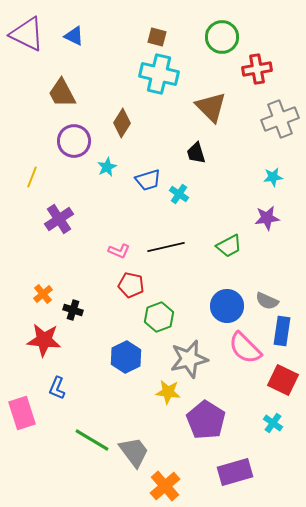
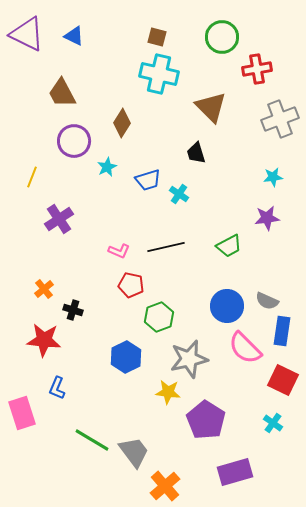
orange cross at (43, 294): moved 1 px right, 5 px up
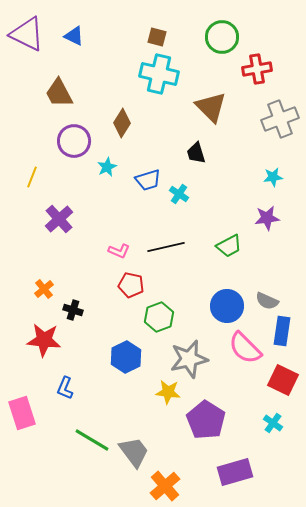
brown trapezoid at (62, 93): moved 3 px left
purple cross at (59, 219): rotated 8 degrees counterclockwise
blue L-shape at (57, 388): moved 8 px right
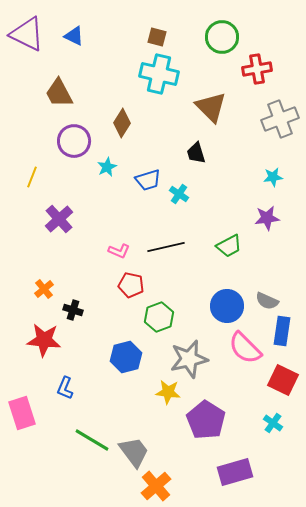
blue hexagon at (126, 357): rotated 12 degrees clockwise
orange cross at (165, 486): moved 9 px left
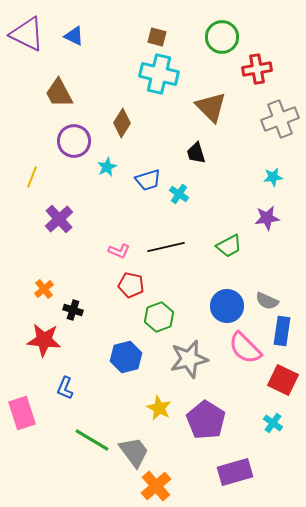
yellow star at (168, 392): moved 9 px left, 16 px down; rotated 20 degrees clockwise
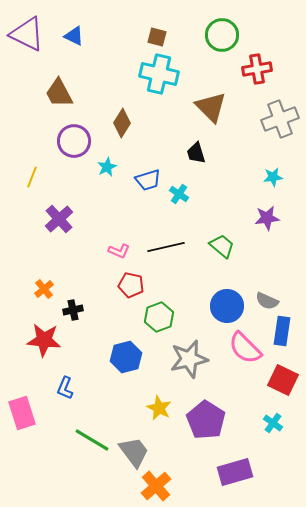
green circle at (222, 37): moved 2 px up
green trapezoid at (229, 246): moved 7 px left; rotated 112 degrees counterclockwise
black cross at (73, 310): rotated 30 degrees counterclockwise
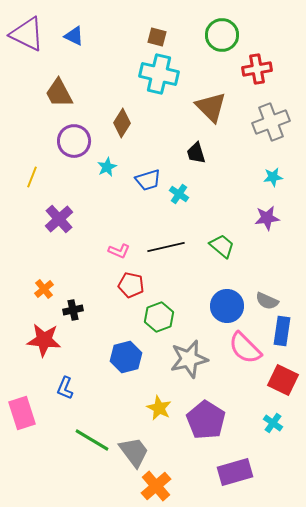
gray cross at (280, 119): moved 9 px left, 3 px down
